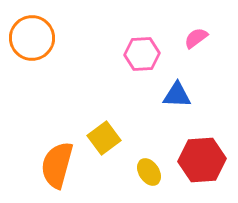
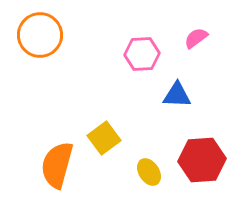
orange circle: moved 8 px right, 3 px up
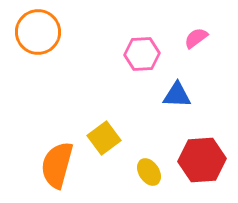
orange circle: moved 2 px left, 3 px up
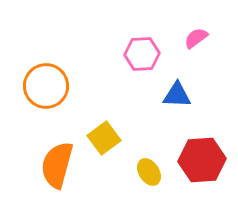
orange circle: moved 8 px right, 54 px down
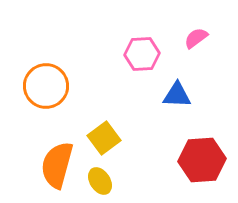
yellow ellipse: moved 49 px left, 9 px down
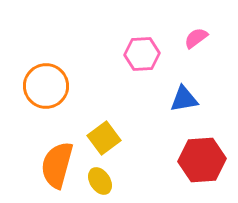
blue triangle: moved 7 px right, 4 px down; rotated 12 degrees counterclockwise
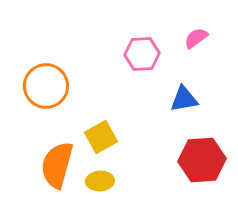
yellow square: moved 3 px left, 1 px up; rotated 8 degrees clockwise
yellow ellipse: rotated 60 degrees counterclockwise
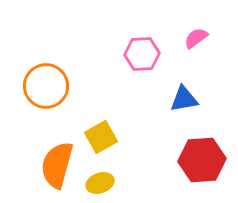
yellow ellipse: moved 2 px down; rotated 16 degrees counterclockwise
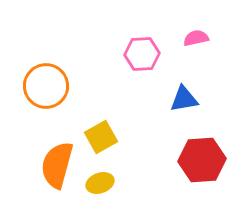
pink semicircle: rotated 25 degrees clockwise
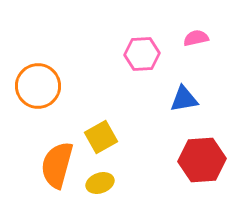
orange circle: moved 8 px left
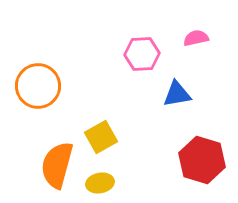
blue triangle: moved 7 px left, 5 px up
red hexagon: rotated 21 degrees clockwise
yellow ellipse: rotated 8 degrees clockwise
